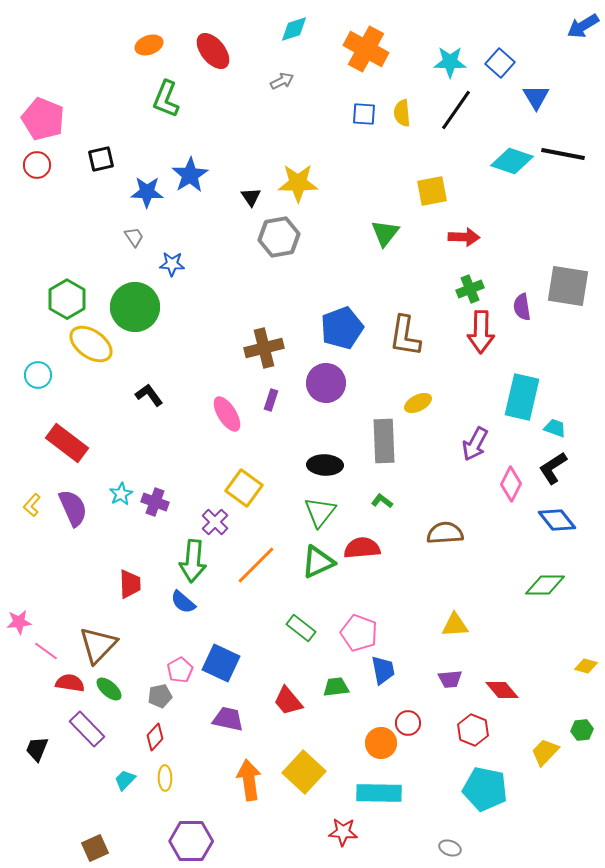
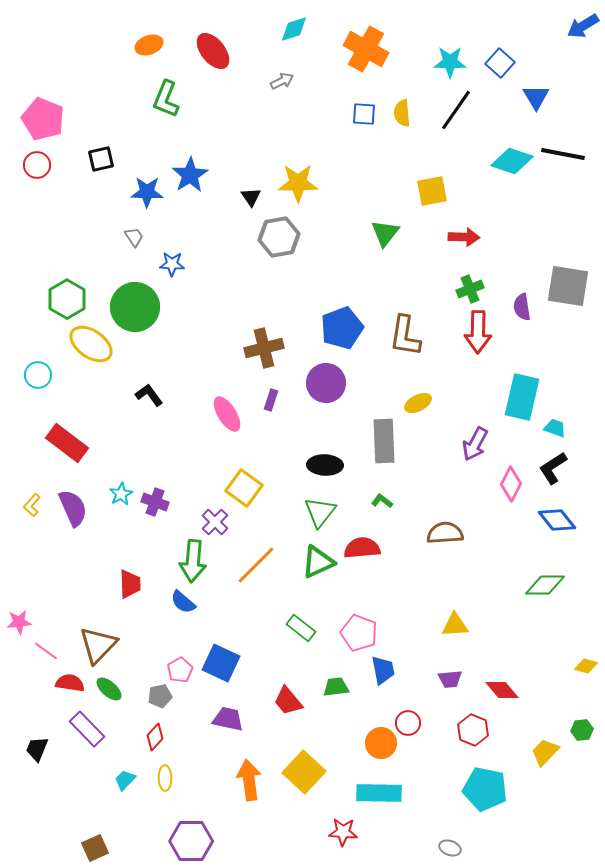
red arrow at (481, 332): moved 3 px left
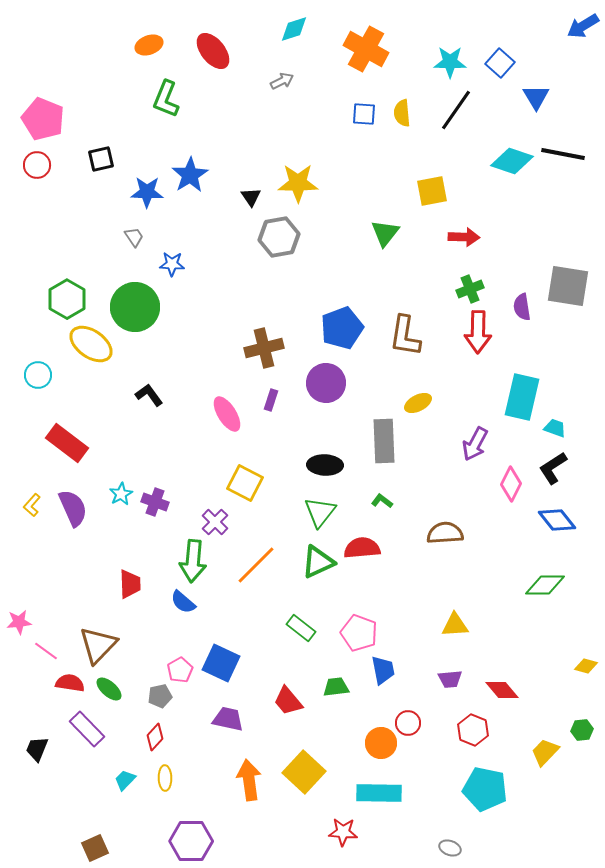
yellow square at (244, 488): moved 1 px right, 5 px up; rotated 9 degrees counterclockwise
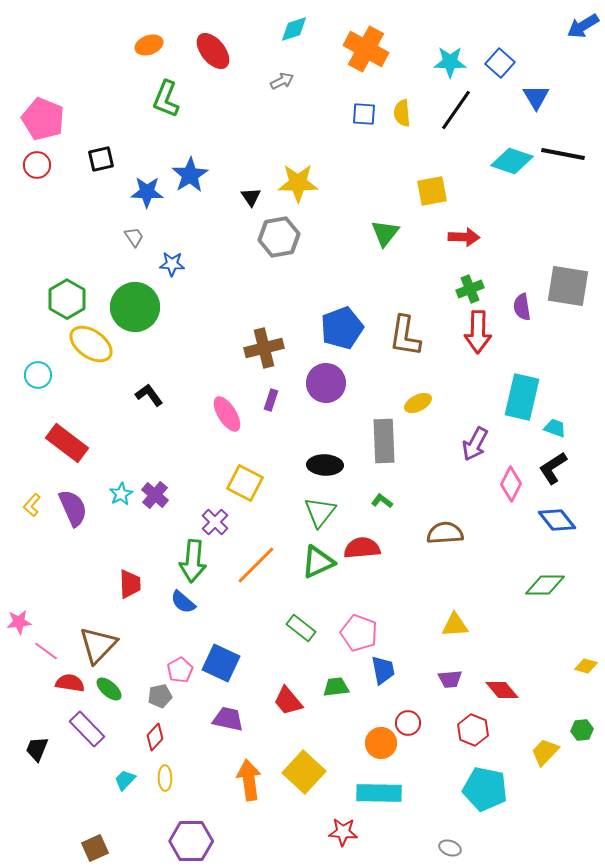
purple cross at (155, 502): moved 7 px up; rotated 20 degrees clockwise
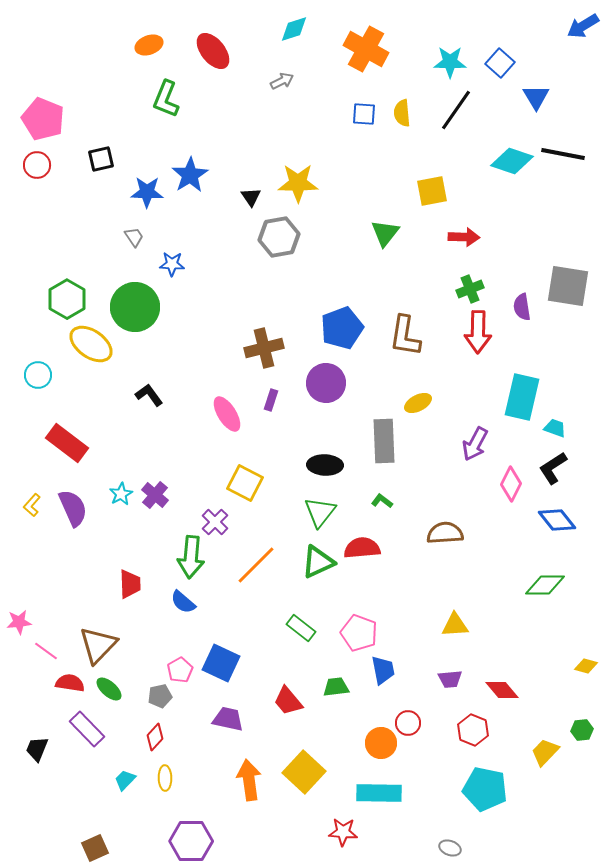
green arrow at (193, 561): moved 2 px left, 4 px up
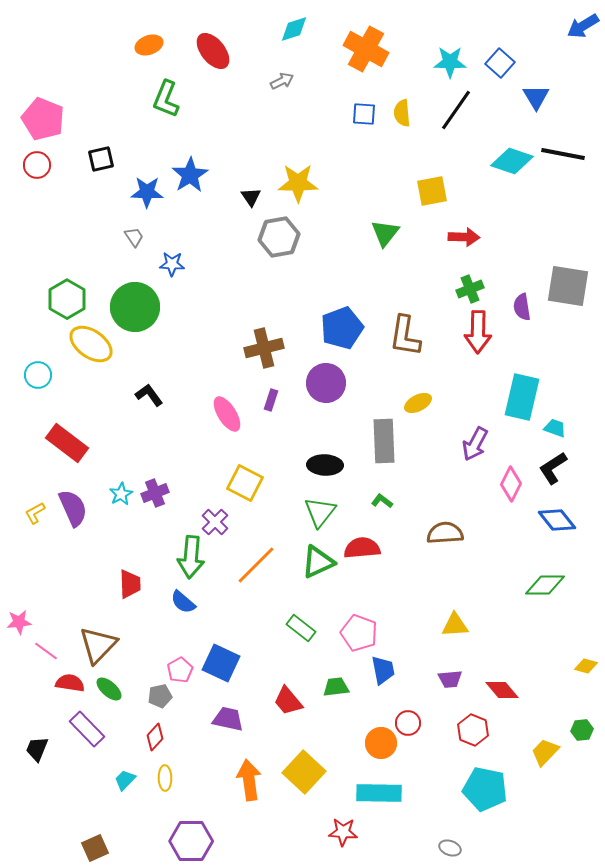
purple cross at (155, 495): moved 2 px up; rotated 28 degrees clockwise
yellow L-shape at (32, 505): moved 3 px right, 8 px down; rotated 20 degrees clockwise
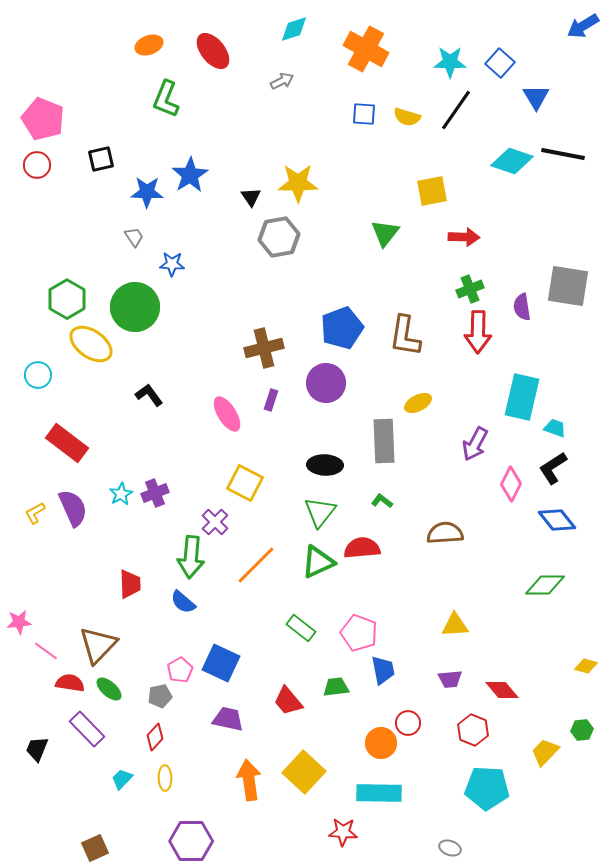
yellow semicircle at (402, 113): moved 5 px right, 4 px down; rotated 68 degrees counterclockwise
cyan trapezoid at (125, 780): moved 3 px left, 1 px up
cyan pentagon at (485, 789): moved 2 px right, 1 px up; rotated 9 degrees counterclockwise
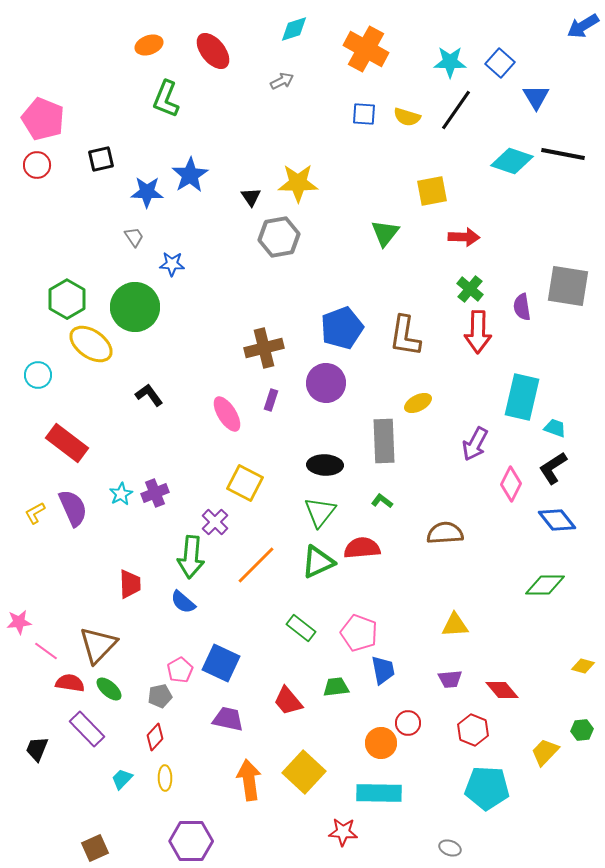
green cross at (470, 289): rotated 28 degrees counterclockwise
yellow diamond at (586, 666): moved 3 px left
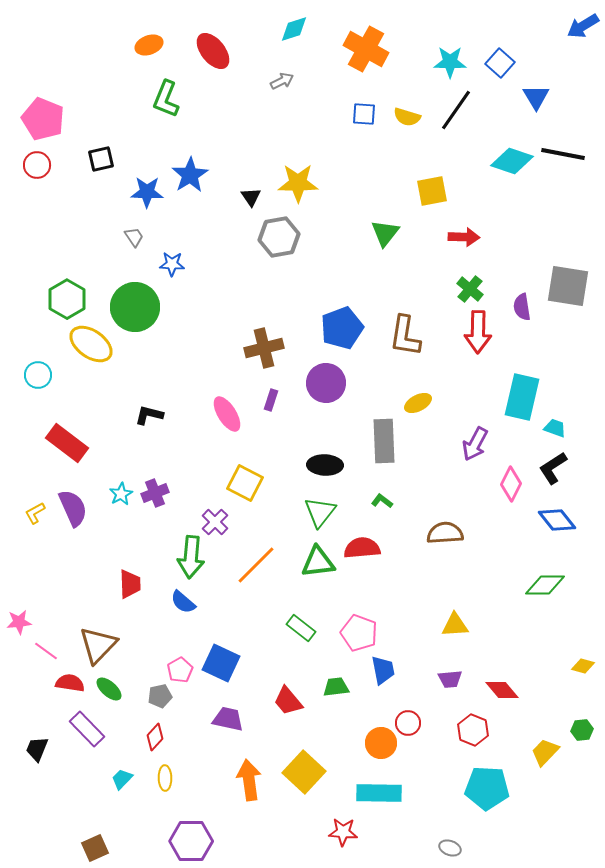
black L-shape at (149, 395): moved 20 px down; rotated 40 degrees counterclockwise
green triangle at (318, 562): rotated 18 degrees clockwise
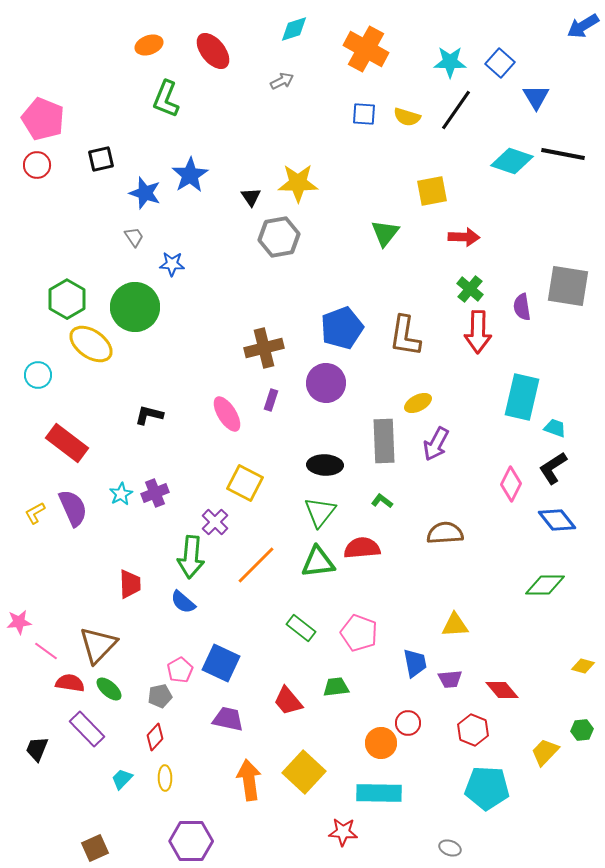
blue star at (147, 192): moved 2 px left, 1 px down; rotated 16 degrees clockwise
purple arrow at (475, 444): moved 39 px left
blue trapezoid at (383, 670): moved 32 px right, 7 px up
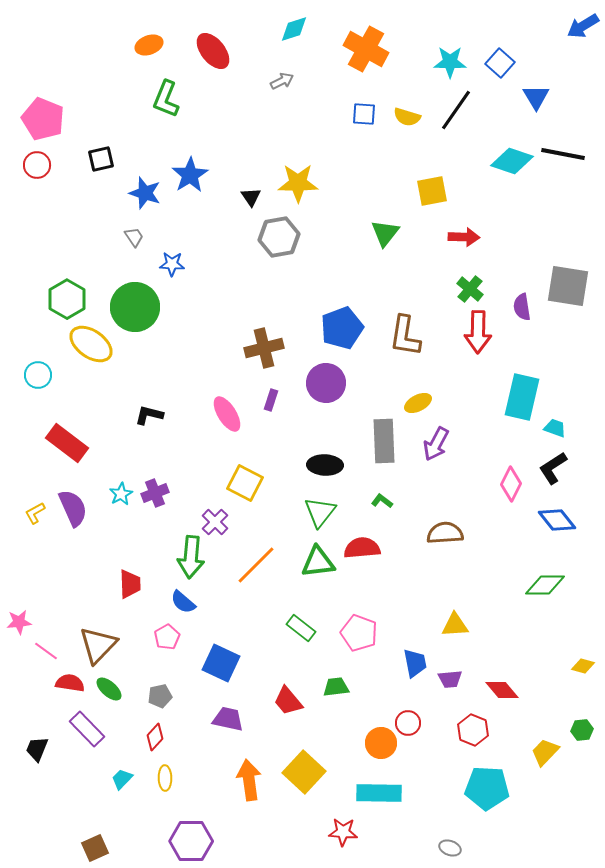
pink pentagon at (180, 670): moved 13 px left, 33 px up
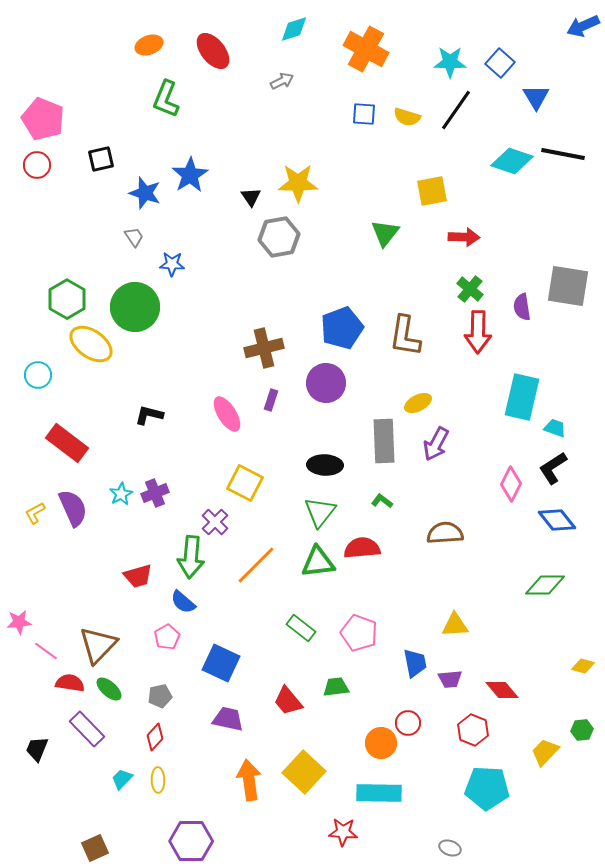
blue arrow at (583, 26): rotated 8 degrees clockwise
red trapezoid at (130, 584): moved 8 px right, 8 px up; rotated 76 degrees clockwise
yellow ellipse at (165, 778): moved 7 px left, 2 px down
